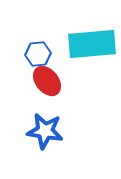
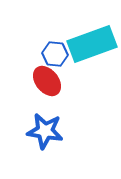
cyan rectangle: rotated 15 degrees counterclockwise
blue hexagon: moved 17 px right; rotated 10 degrees clockwise
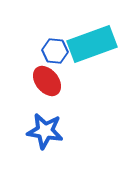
blue hexagon: moved 3 px up
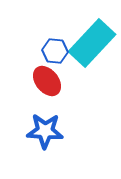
cyan rectangle: moved 1 px up; rotated 27 degrees counterclockwise
blue star: rotated 6 degrees counterclockwise
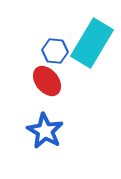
cyan rectangle: rotated 12 degrees counterclockwise
blue star: rotated 27 degrees clockwise
